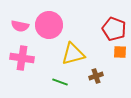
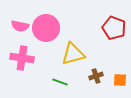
pink circle: moved 3 px left, 3 px down
red pentagon: moved 1 px up
orange square: moved 28 px down
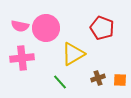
red pentagon: moved 12 px left
yellow triangle: rotated 15 degrees counterclockwise
pink cross: rotated 15 degrees counterclockwise
brown cross: moved 2 px right, 2 px down
green line: rotated 28 degrees clockwise
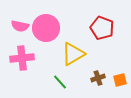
orange square: rotated 16 degrees counterclockwise
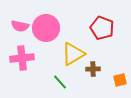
brown cross: moved 5 px left, 9 px up; rotated 16 degrees clockwise
